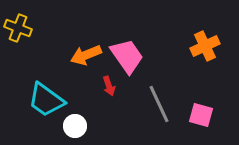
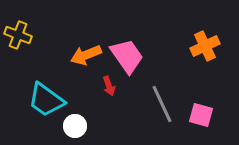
yellow cross: moved 7 px down
gray line: moved 3 px right
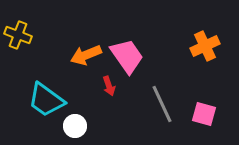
pink square: moved 3 px right, 1 px up
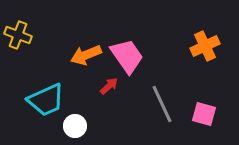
red arrow: rotated 114 degrees counterclockwise
cyan trapezoid: rotated 60 degrees counterclockwise
